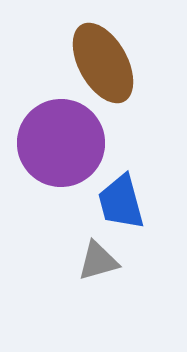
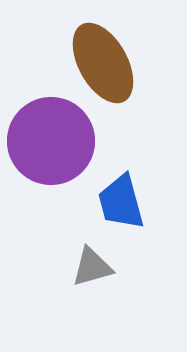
purple circle: moved 10 px left, 2 px up
gray triangle: moved 6 px left, 6 px down
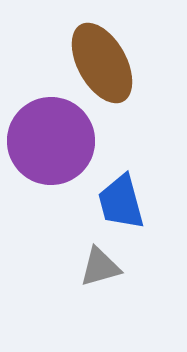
brown ellipse: moved 1 px left
gray triangle: moved 8 px right
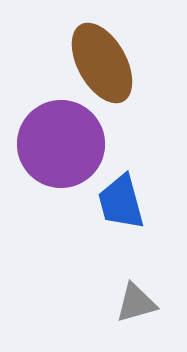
purple circle: moved 10 px right, 3 px down
gray triangle: moved 36 px right, 36 px down
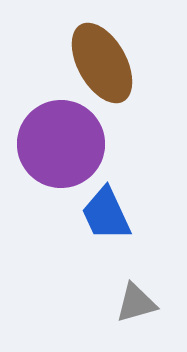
blue trapezoid: moved 15 px left, 12 px down; rotated 10 degrees counterclockwise
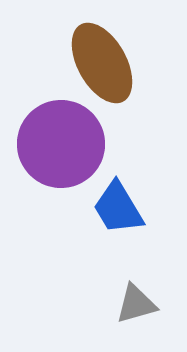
blue trapezoid: moved 12 px right, 6 px up; rotated 6 degrees counterclockwise
gray triangle: moved 1 px down
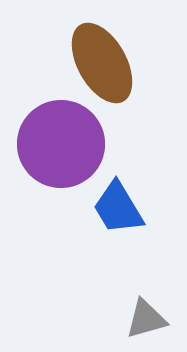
gray triangle: moved 10 px right, 15 px down
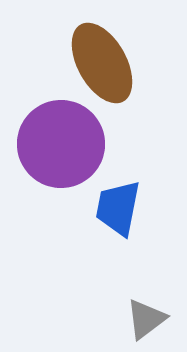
blue trapezoid: rotated 42 degrees clockwise
gray triangle: rotated 21 degrees counterclockwise
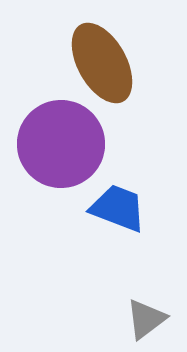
blue trapezoid: rotated 100 degrees clockwise
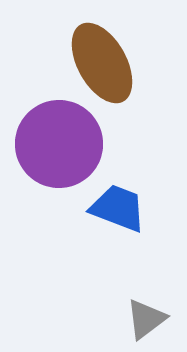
purple circle: moved 2 px left
